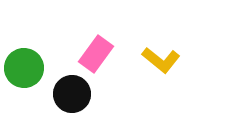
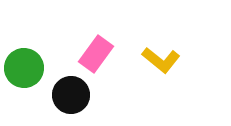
black circle: moved 1 px left, 1 px down
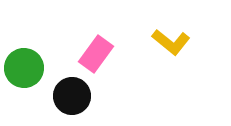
yellow L-shape: moved 10 px right, 18 px up
black circle: moved 1 px right, 1 px down
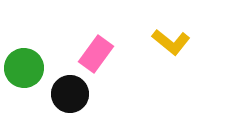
black circle: moved 2 px left, 2 px up
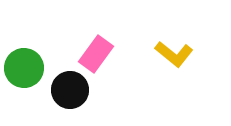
yellow L-shape: moved 3 px right, 12 px down
black circle: moved 4 px up
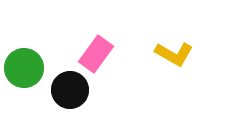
yellow L-shape: rotated 9 degrees counterclockwise
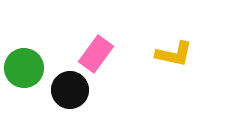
yellow L-shape: rotated 18 degrees counterclockwise
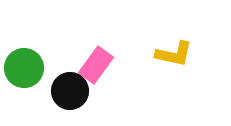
pink rectangle: moved 11 px down
black circle: moved 1 px down
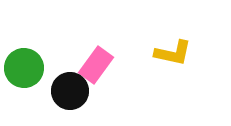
yellow L-shape: moved 1 px left, 1 px up
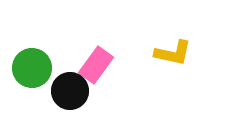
green circle: moved 8 px right
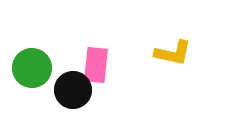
pink rectangle: rotated 30 degrees counterclockwise
black circle: moved 3 px right, 1 px up
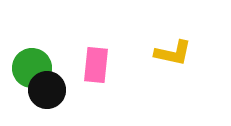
black circle: moved 26 px left
